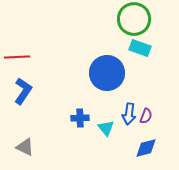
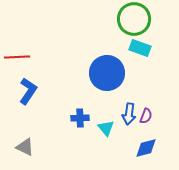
blue L-shape: moved 5 px right
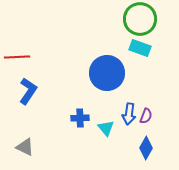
green circle: moved 6 px right
blue diamond: rotated 45 degrees counterclockwise
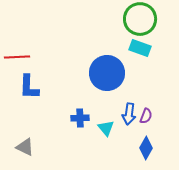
blue L-shape: moved 1 px right, 4 px up; rotated 148 degrees clockwise
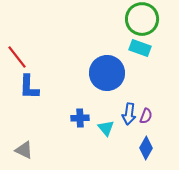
green circle: moved 2 px right
red line: rotated 55 degrees clockwise
gray triangle: moved 1 px left, 3 px down
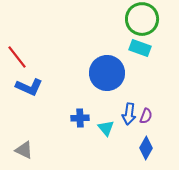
blue L-shape: rotated 68 degrees counterclockwise
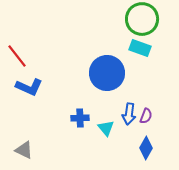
red line: moved 1 px up
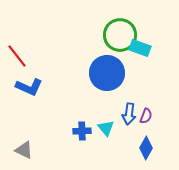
green circle: moved 22 px left, 16 px down
blue cross: moved 2 px right, 13 px down
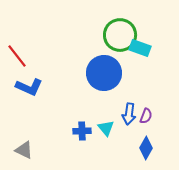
blue circle: moved 3 px left
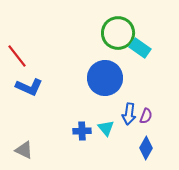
green circle: moved 2 px left, 2 px up
cyan rectangle: rotated 15 degrees clockwise
blue circle: moved 1 px right, 5 px down
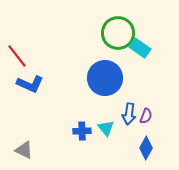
blue L-shape: moved 1 px right, 3 px up
